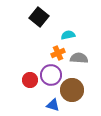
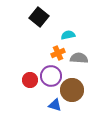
purple circle: moved 1 px down
blue triangle: moved 2 px right
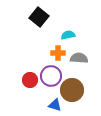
orange cross: rotated 24 degrees clockwise
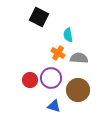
black square: rotated 12 degrees counterclockwise
cyan semicircle: rotated 88 degrees counterclockwise
orange cross: rotated 32 degrees clockwise
purple circle: moved 2 px down
brown circle: moved 6 px right
blue triangle: moved 1 px left, 1 px down
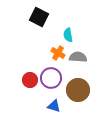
gray semicircle: moved 1 px left, 1 px up
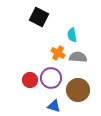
cyan semicircle: moved 4 px right
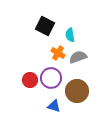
black square: moved 6 px right, 9 px down
cyan semicircle: moved 2 px left
gray semicircle: rotated 24 degrees counterclockwise
brown circle: moved 1 px left, 1 px down
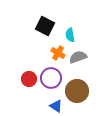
red circle: moved 1 px left, 1 px up
blue triangle: moved 2 px right; rotated 16 degrees clockwise
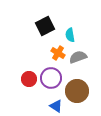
black square: rotated 36 degrees clockwise
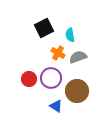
black square: moved 1 px left, 2 px down
